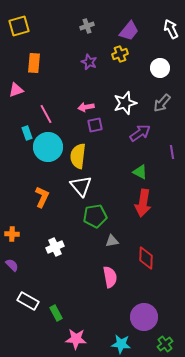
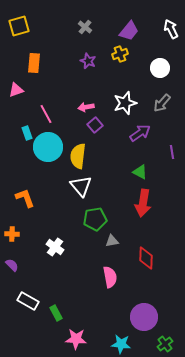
gray cross: moved 2 px left, 1 px down; rotated 32 degrees counterclockwise
purple star: moved 1 px left, 1 px up
purple square: rotated 28 degrees counterclockwise
orange L-shape: moved 17 px left, 1 px down; rotated 45 degrees counterclockwise
green pentagon: moved 3 px down
white cross: rotated 30 degrees counterclockwise
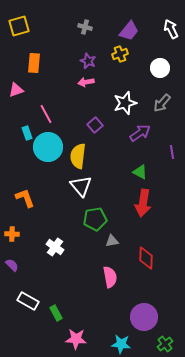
gray cross: rotated 24 degrees counterclockwise
pink arrow: moved 25 px up
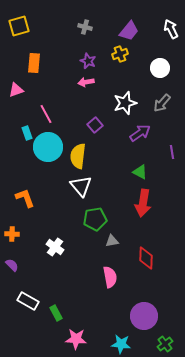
purple circle: moved 1 px up
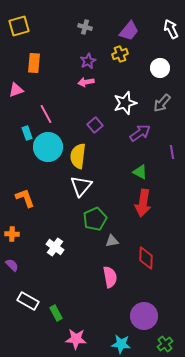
purple star: rotated 21 degrees clockwise
white triangle: rotated 20 degrees clockwise
green pentagon: rotated 15 degrees counterclockwise
